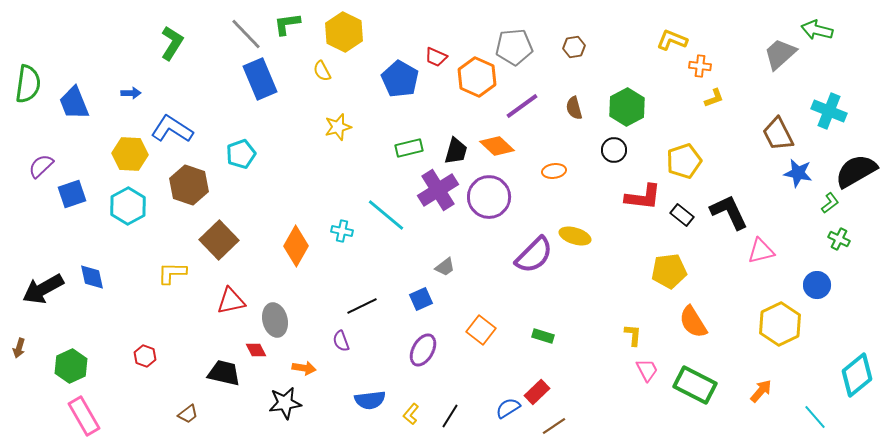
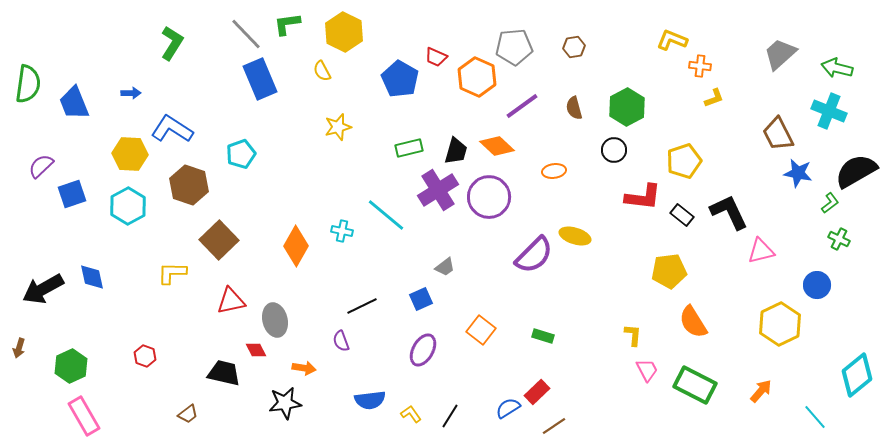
green arrow at (817, 30): moved 20 px right, 38 px down
yellow L-shape at (411, 414): rotated 105 degrees clockwise
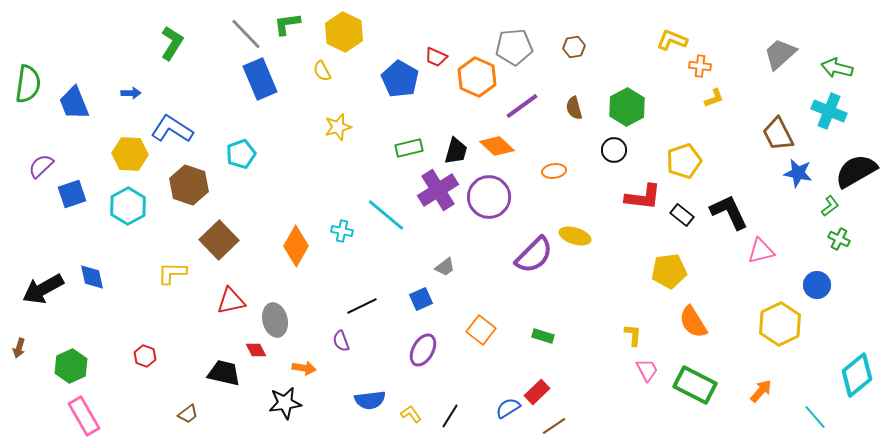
green L-shape at (830, 203): moved 3 px down
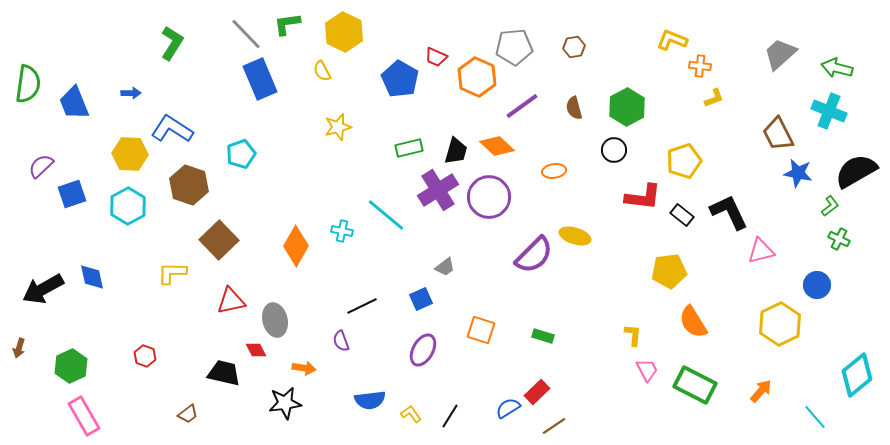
orange square at (481, 330): rotated 20 degrees counterclockwise
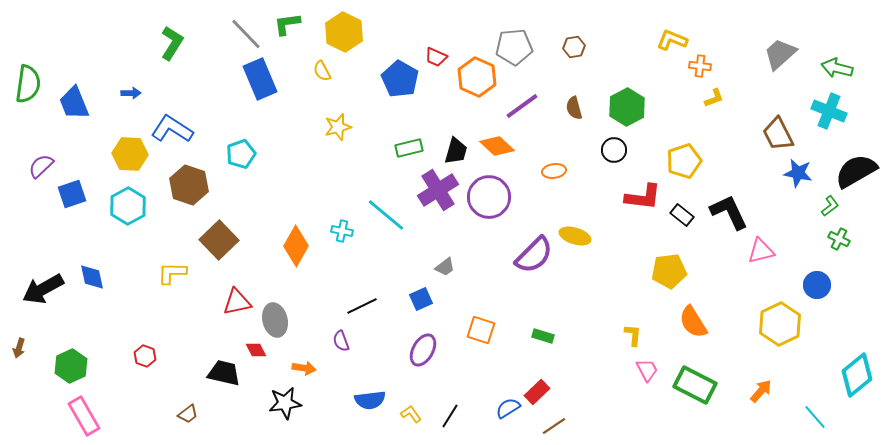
red triangle at (231, 301): moved 6 px right, 1 px down
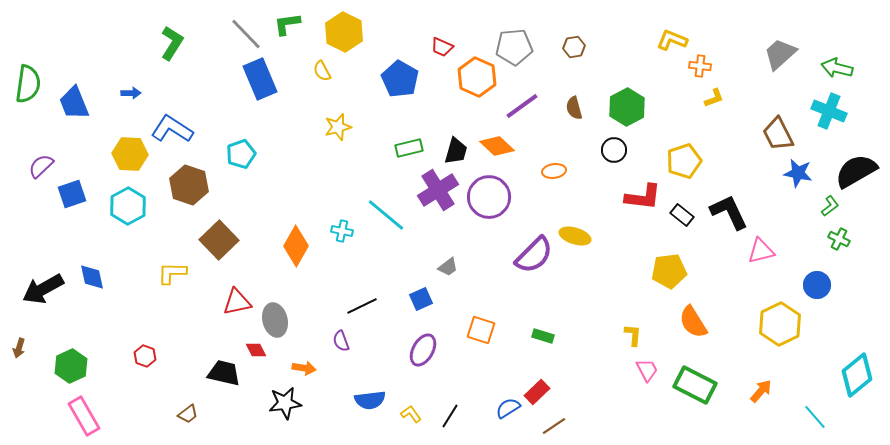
red trapezoid at (436, 57): moved 6 px right, 10 px up
gray trapezoid at (445, 267): moved 3 px right
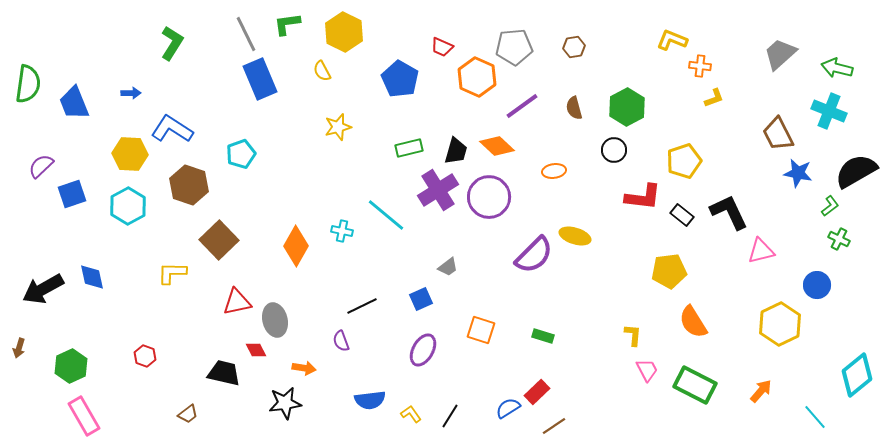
gray line at (246, 34): rotated 18 degrees clockwise
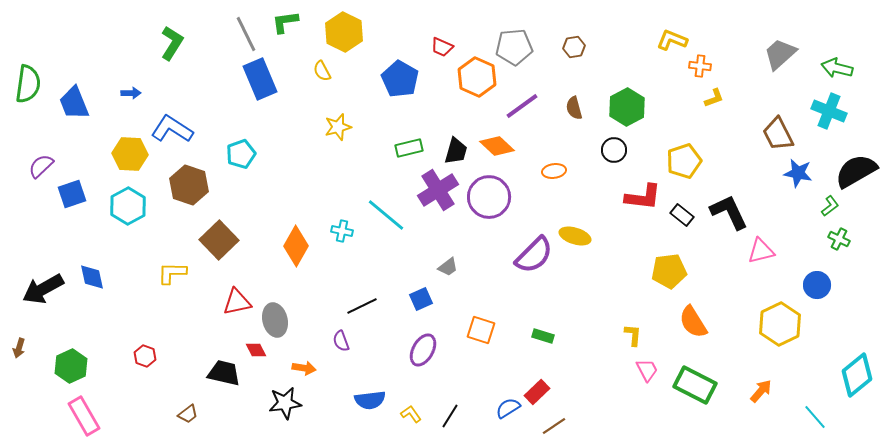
green L-shape at (287, 24): moved 2 px left, 2 px up
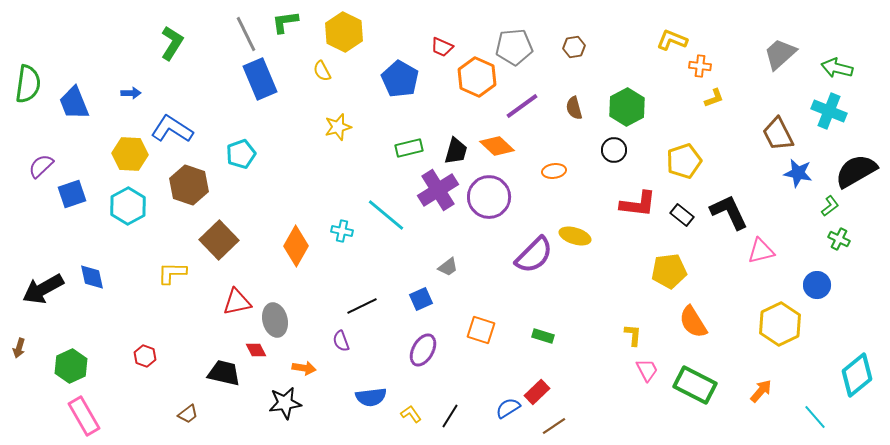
red L-shape at (643, 197): moved 5 px left, 7 px down
blue semicircle at (370, 400): moved 1 px right, 3 px up
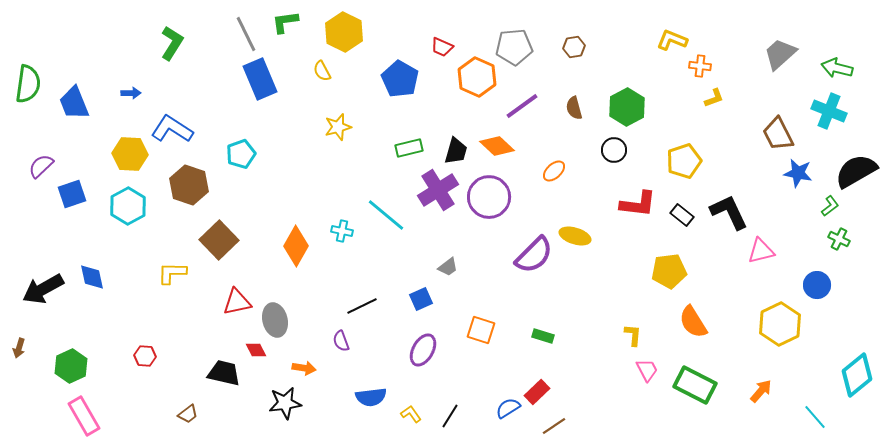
orange ellipse at (554, 171): rotated 35 degrees counterclockwise
red hexagon at (145, 356): rotated 15 degrees counterclockwise
